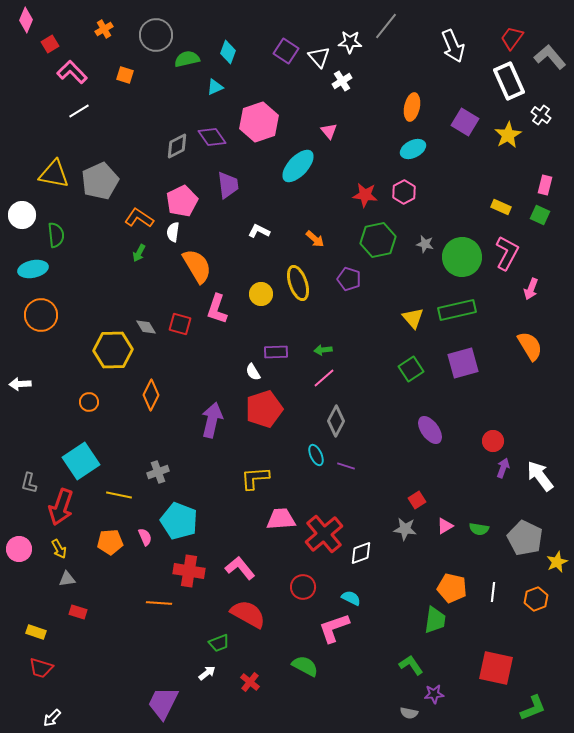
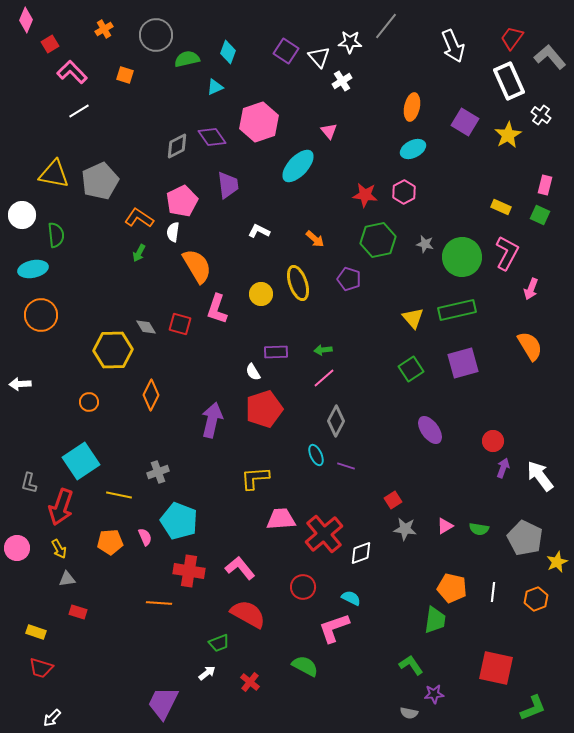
red square at (417, 500): moved 24 px left
pink circle at (19, 549): moved 2 px left, 1 px up
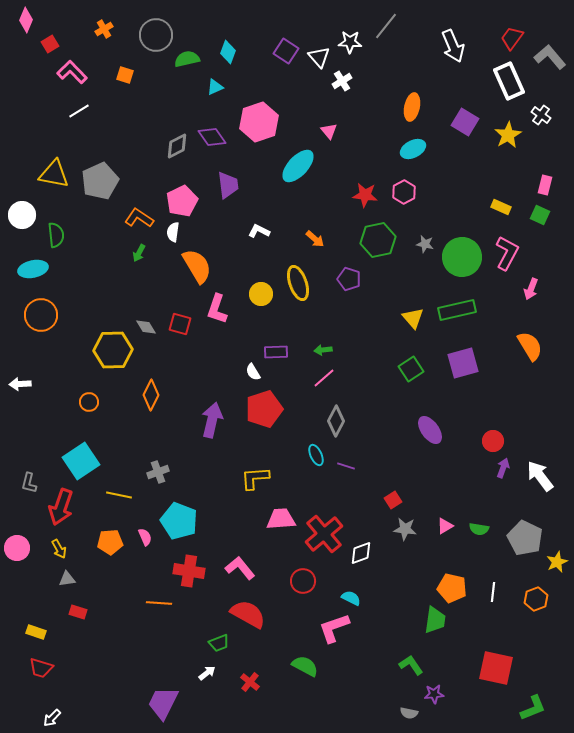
red circle at (303, 587): moved 6 px up
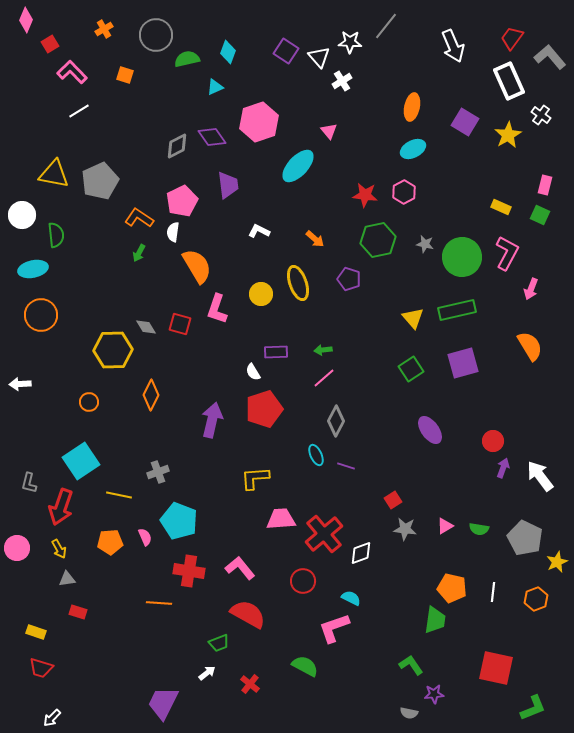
red cross at (250, 682): moved 2 px down
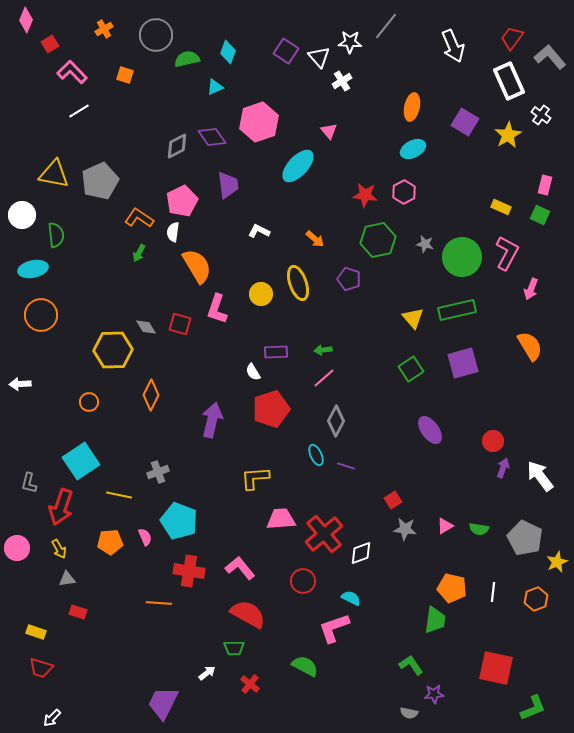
red pentagon at (264, 409): moved 7 px right
green trapezoid at (219, 643): moved 15 px right, 5 px down; rotated 20 degrees clockwise
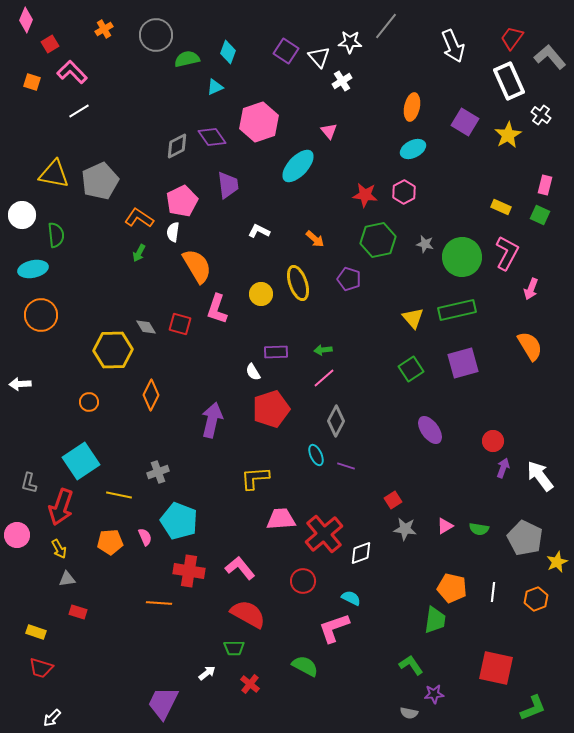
orange square at (125, 75): moved 93 px left, 7 px down
pink circle at (17, 548): moved 13 px up
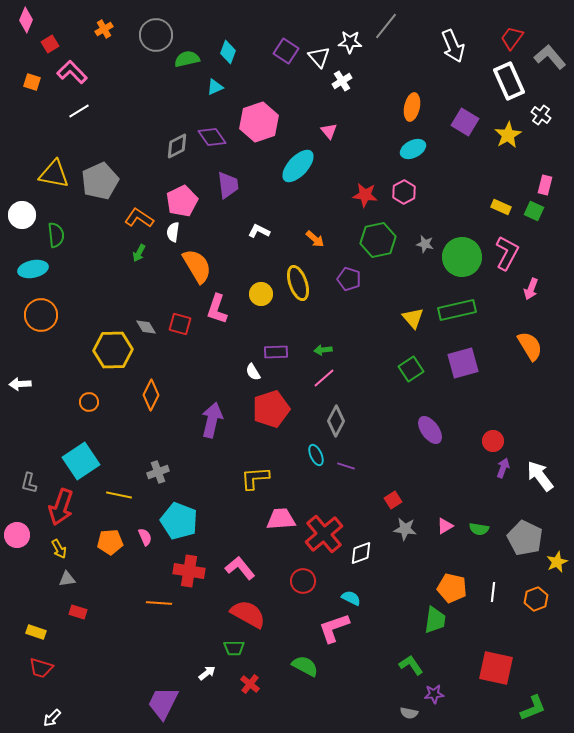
green square at (540, 215): moved 6 px left, 4 px up
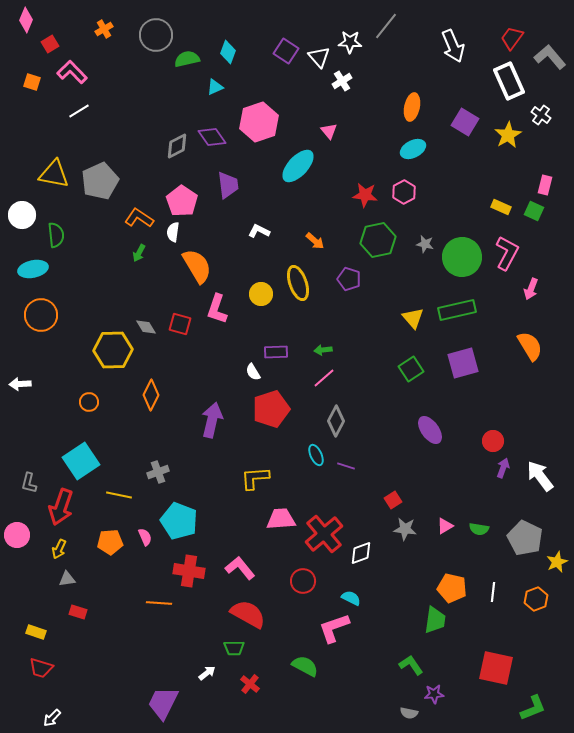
pink pentagon at (182, 201): rotated 12 degrees counterclockwise
orange arrow at (315, 239): moved 2 px down
yellow arrow at (59, 549): rotated 54 degrees clockwise
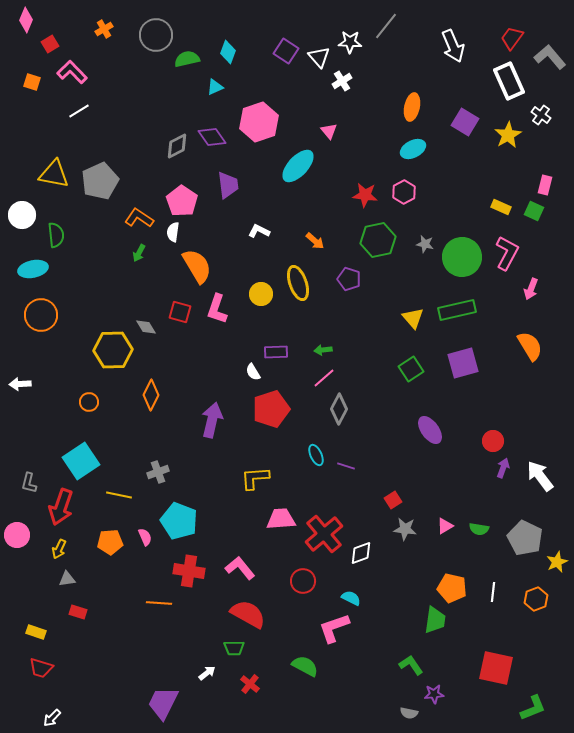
red square at (180, 324): moved 12 px up
gray diamond at (336, 421): moved 3 px right, 12 px up
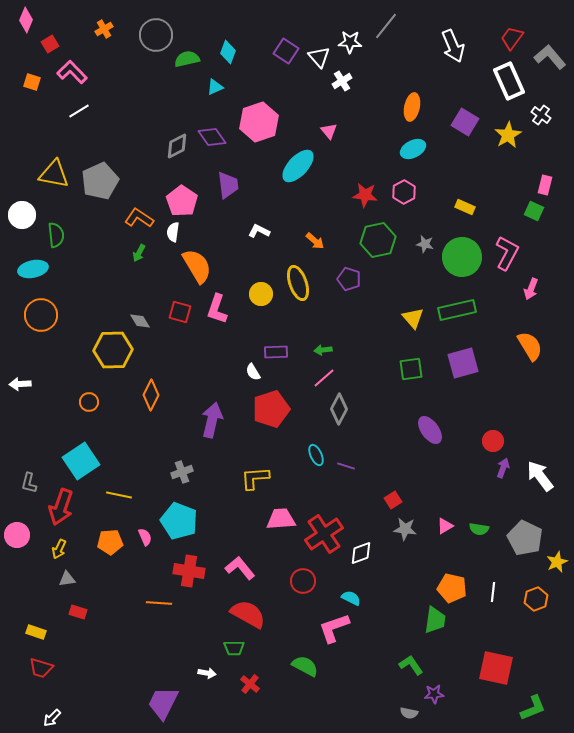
yellow rectangle at (501, 207): moved 36 px left
gray diamond at (146, 327): moved 6 px left, 6 px up
green square at (411, 369): rotated 25 degrees clockwise
gray cross at (158, 472): moved 24 px right
red cross at (324, 534): rotated 6 degrees clockwise
white arrow at (207, 673): rotated 48 degrees clockwise
